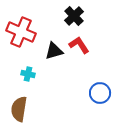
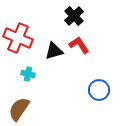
red cross: moved 3 px left, 6 px down
blue circle: moved 1 px left, 3 px up
brown semicircle: rotated 25 degrees clockwise
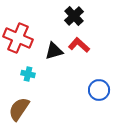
red L-shape: rotated 15 degrees counterclockwise
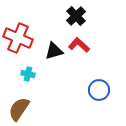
black cross: moved 2 px right
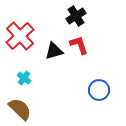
black cross: rotated 12 degrees clockwise
red cross: moved 2 px right, 2 px up; rotated 24 degrees clockwise
red L-shape: rotated 30 degrees clockwise
cyan cross: moved 4 px left, 4 px down; rotated 24 degrees clockwise
brown semicircle: moved 1 px right; rotated 100 degrees clockwise
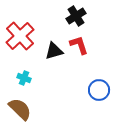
cyan cross: rotated 16 degrees counterclockwise
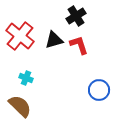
red cross: rotated 8 degrees counterclockwise
black triangle: moved 11 px up
cyan cross: moved 2 px right
brown semicircle: moved 3 px up
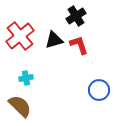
red cross: rotated 12 degrees clockwise
cyan cross: rotated 32 degrees counterclockwise
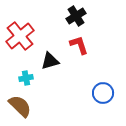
black triangle: moved 4 px left, 21 px down
blue circle: moved 4 px right, 3 px down
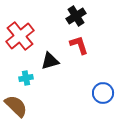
brown semicircle: moved 4 px left
